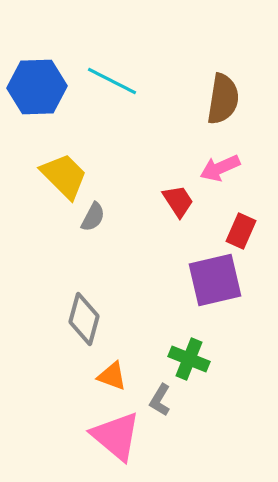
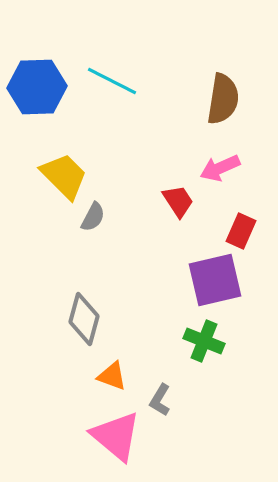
green cross: moved 15 px right, 18 px up
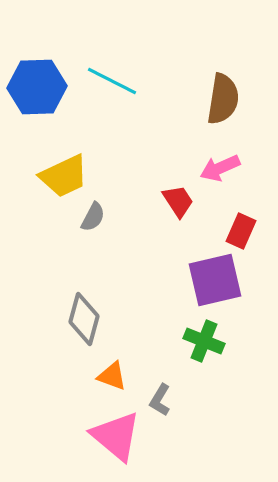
yellow trapezoid: rotated 110 degrees clockwise
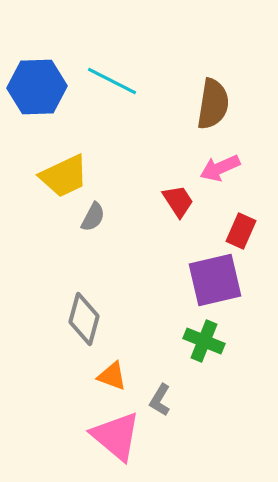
brown semicircle: moved 10 px left, 5 px down
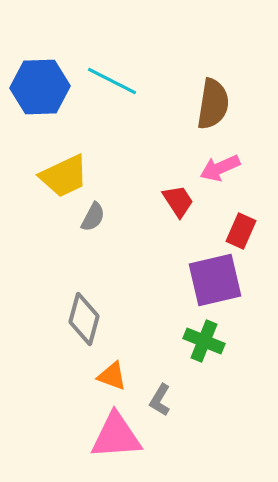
blue hexagon: moved 3 px right
pink triangle: rotated 44 degrees counterclockwise
